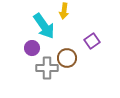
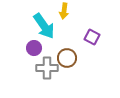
purple square: moved 4 px up; rotated 28 degrees counterclockwise
purple circle: moved 2 px right
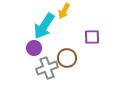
yellow arrow: rotated 21 degrees clockwise
cyan arrow: rotated 68 degrees clockwise
purple square: rotated 28 degrees counterclockwise
gray cross: rotated 20 degrees counterclockwise
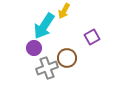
purple square: rotated 28 degrees counterclockwise
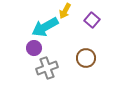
yellow arrow: moved 1 px right
cyan arrow: moved 1 px right, 1 px down; rotated 28 degrees clockwise
purple square: moved 17 px up; rotated 21 degrees counterclockwise
brown circle: moved 19 px right
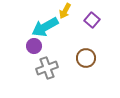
purple circle: moved 2 px up
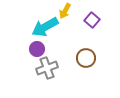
purple circle: moved 3 px right, 3 px down
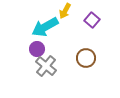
gray cross: moved 1 px left, 2 px up; rotated 30 degrees counterclockwise
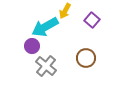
purple circle: moved 5 px left, 3 px up
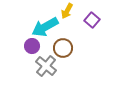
yellow arrow: moved 2 px right
brown circle: moved 23 px left, 10 px up
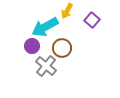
brown circle: moved 1 px left
